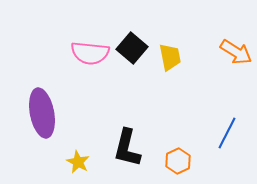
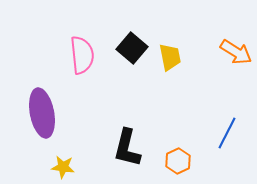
pink semicircle: moved 8 px left, 2 px down; rotated 102 degrees counterclockwise
yellow star: moved 15 px left, 5 px down; rotated 20 degrees counterclockwise
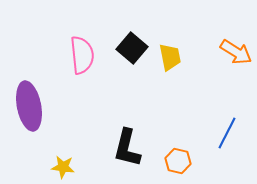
purple ellipse: moved 13 px left, 7 px up
orange hexagon: rotated 20 degrees counterclockwise
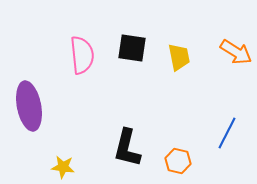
black square: rotated 32 degrees counterclockwise
yellow trapezoid: moved 9 px right
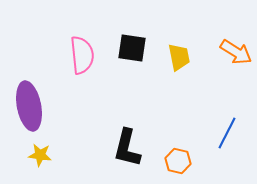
yellow star: moved 23 px left, 12 px up
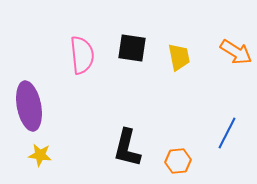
orange hexagon: rotated 20 degrees counterclockwise
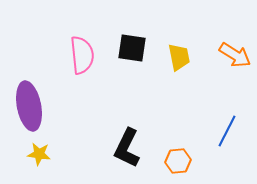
orange arrow: moved 1 px left, 3 px down
blue line: moved 2 px up
black L-shape: rotated 12 degrees clockwise
yellow star: moved 1 px left, 1 px up
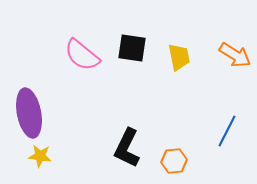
pink semicircle: rotated 135 degrees clockwise
purple ellipse: moved 7 px down
yellow star: moved 1 px right, 2 px down
orange hexagon: moved 4 px left
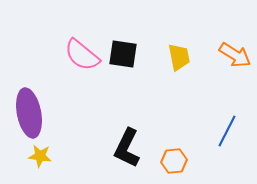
black square: moved 9 px left, 6 px down
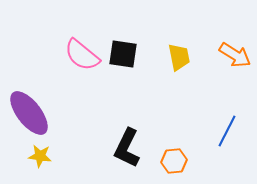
purple ellipse: rotated 27 degrees counterclockwise
